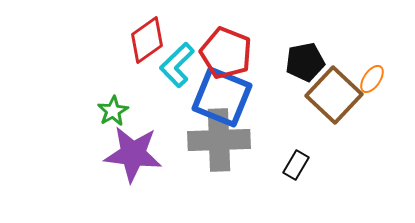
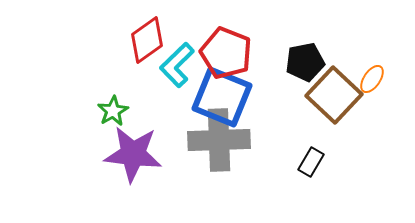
black rectangle: moved 15 px right, 3 px up
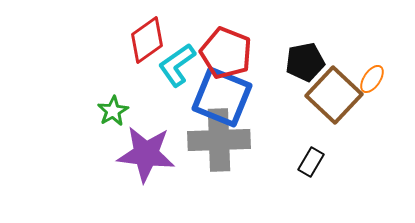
cyan L-shape: rotated 9 degrees clockwise
purple star: moved 13 px right
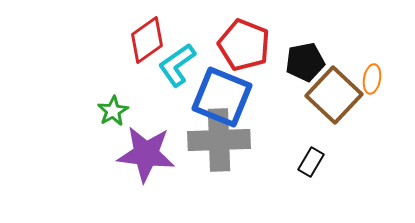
red pentagon: moved 18 px right, 8 px up
orange ellipse: rotated 24 degrees counterclockwise
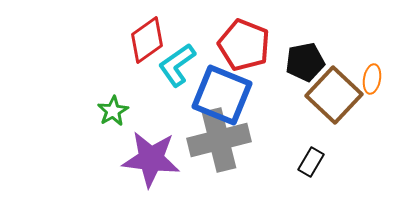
blue square: moved 2 px up
gray cross: rotated 12 degrees counterclockwise
purple star: moved 5 px right, 5 px down
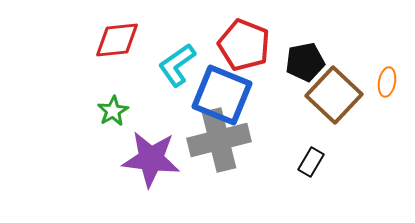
red diamond: moved 30 px left; rotated 30 degrees clockwise
orange ellipse: moved 15 px right, 3 px down
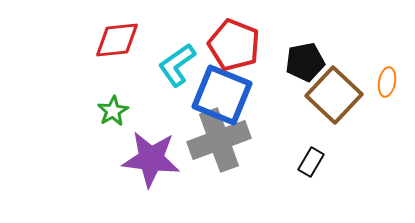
red pentagon: moved 10 px left
gray cross: rotated 6 degrees counterclockwise
